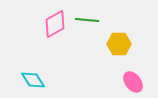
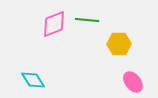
pink diamond: moved 1 px left; rotated 8 degrees clockwise
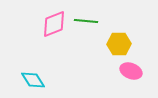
green line: moved 1 px left, 1 px down
pink ellipse: moved 2 px left, 11 px up; rotated 30 degrees counterclockwise
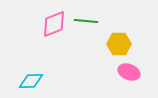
pink ellipse: moved 2 px left, 1 px down
cyan diamond: moved 2 px left, 1 px down; rotated 60 degrees counterclockwise
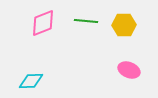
pink diamond: moved 11 px left, 1 px up
yellow hexagon: moved 5 px right, 19 px up
pink ellipse: moved 2 px up
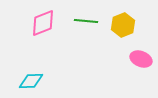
yellow hexagon: moved 1 px left; rotated 20 degrees counterclockwise
pink ellipse: moved 12 px right, 11 px up
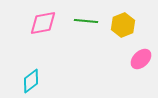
pink diamond: rotated 12 degrees clockwise
pink ellipse: rotated 65 degrees counterclockwise
cyan diamond: rotated 35 degrees counterclockwise
